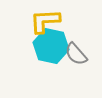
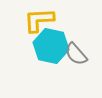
yellow L-shape: moved 6 px left, 1 px up
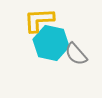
cyan hexagon: moved 3 px up
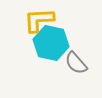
gray semicircle: moved 9 px down
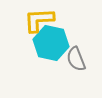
gray semicircle: moved 4 px up; rotated 20 degrees clockwise
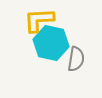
gray semicircle: rotated 150 degrees counterclockwise
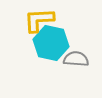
gray semicircle: rotated 95 degrees counterclockwise
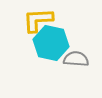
yellow L-shape: moved 1 px left
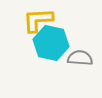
gray semicircle: moved 4 px right, 1 px up
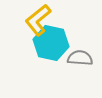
yellow L-shape: rotated 36 degrees counterclockwise
